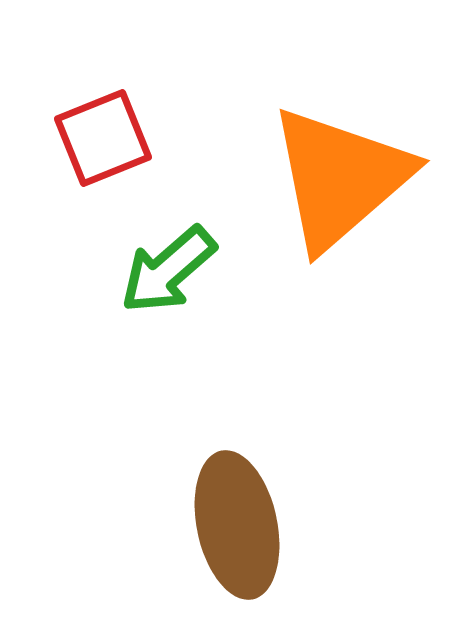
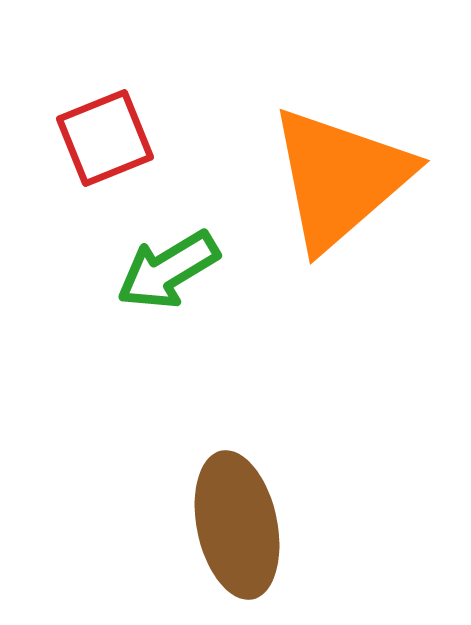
red square: moved 2 px right
green arrow: rotated 10 degrees clockwise
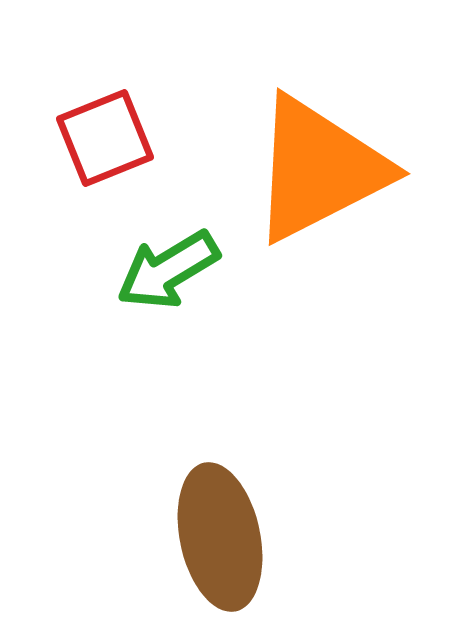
orange triangle: moved 21 px left, 9 px up; rotated 14 degrees clockwise
brown ellipse: moved 17 px left, 12 px down
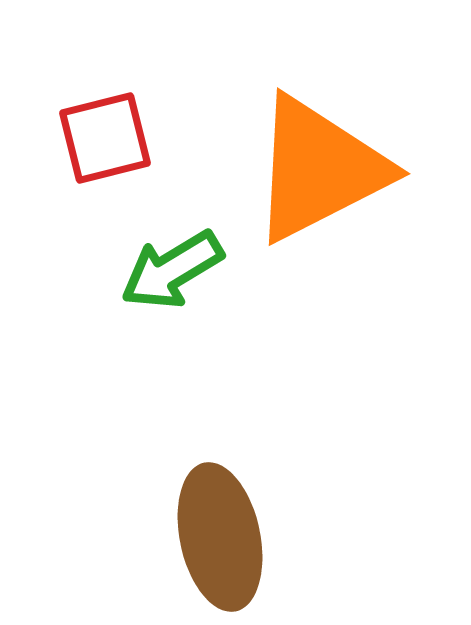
red square: rotated 8 degrees clockwise
green arrow: moved 4 px right
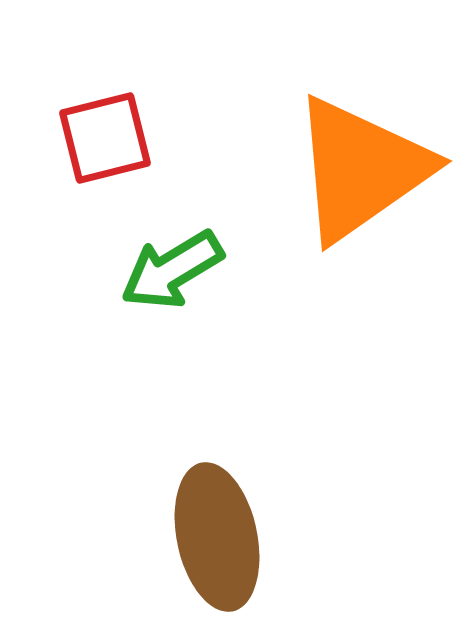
orange triangle: moved 42 px right; rotated 8 degrees counterclockwise
brown ellipse: moved 3 px left
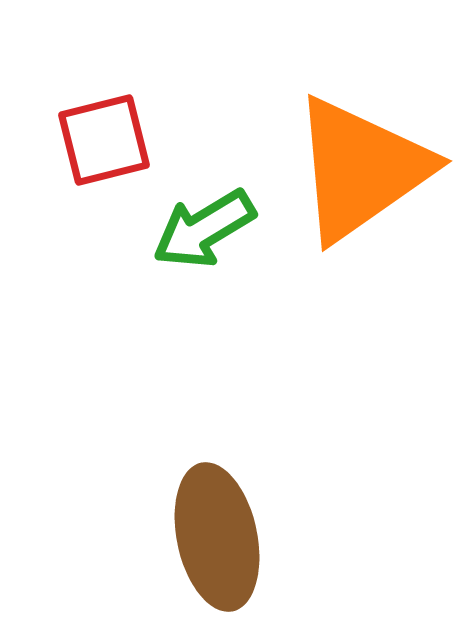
red square: moved 1 px left, 2 px down
green arrow: moved 32 px right, 41 px up
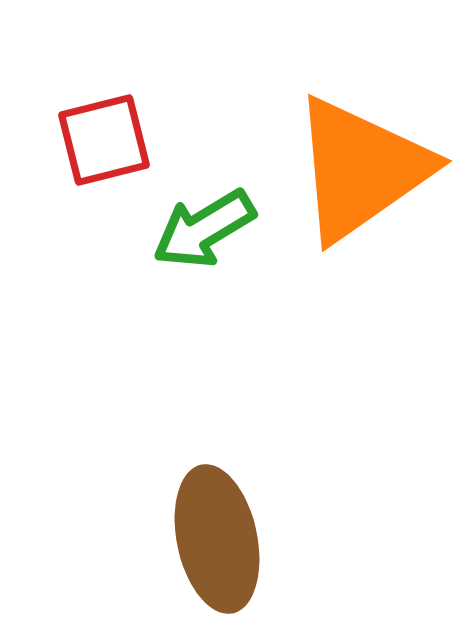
brown ellipse: moved 2 px down
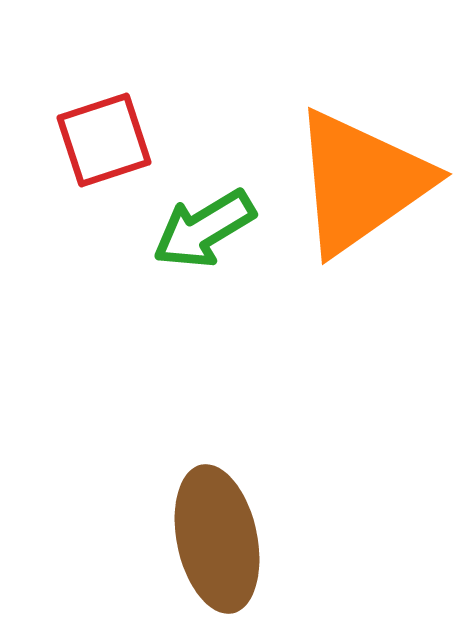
red square: rotated 4 degrees counterclockwise
orange triangle: moved 13 px down
